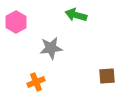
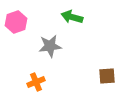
green arrow: moved 4 px left, 2 px down
pink hexagon: rotated 10 degrees clockwise
gray star: moved 1 px left, 2 px up
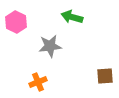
pink hexagon: rotated 15 degrees counterclockwise
brown square: moved 2 px left
orange cross: moved 2 px right
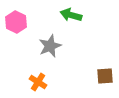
green arrow: moved 1 px left, 2 px up
gray star: rotated 15 degrees counterclockwise
orange cross: rotated 36 degrees counterclockwise
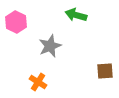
green arrow: moved 5 px right
brown square: moved 5 px up
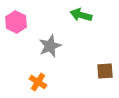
green arrow: moved 5 px right
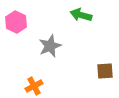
orange cross: moved 4 px left, 4 px down; rotated 30 degrees clockwise
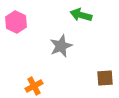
gray star: moved 11 px right
brown square: moved 7 px down
